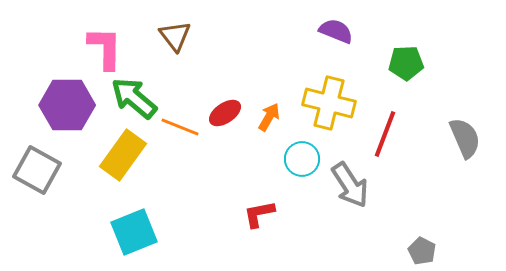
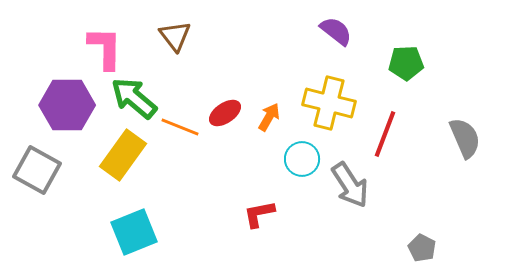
purple semicircle: rotated 16 degrees clockwise
gray pentagon: moved 3 px up
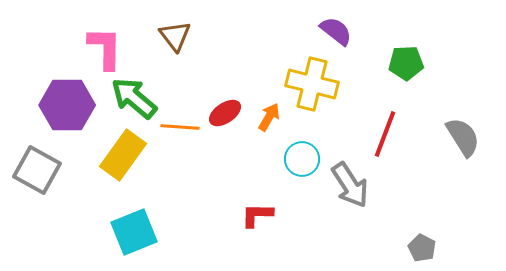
yellow cross: moved 17 px left, 19 px up
orange line: rotated 18 degrees counterclockwise
gray semicircle: moved 2 px left, 1 px up; rotated 9 degrees counterclockwise
red L-shape: moved 2 px left, 1 px down; rotated 12 degrees clockwise
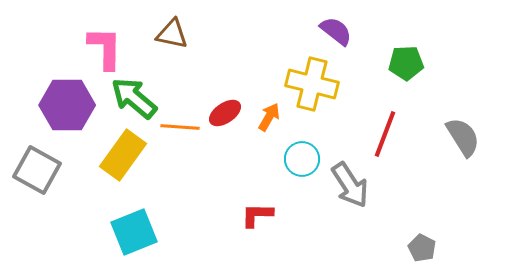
brown triangle: moved 3 px left, 2 px up; rotated 40 degrees counterclockwise
